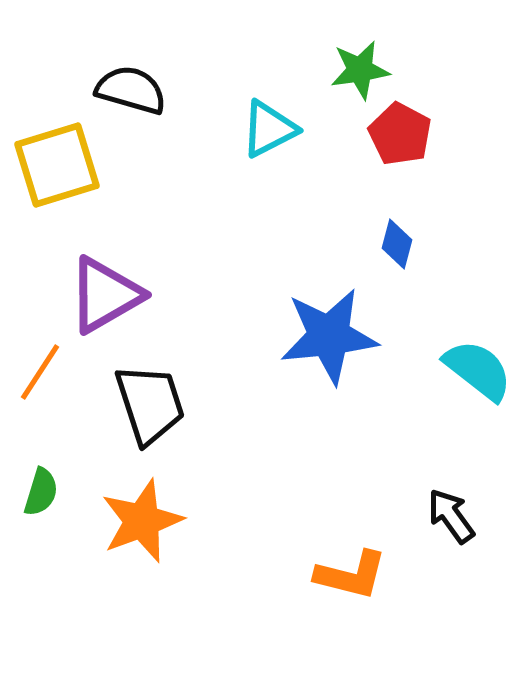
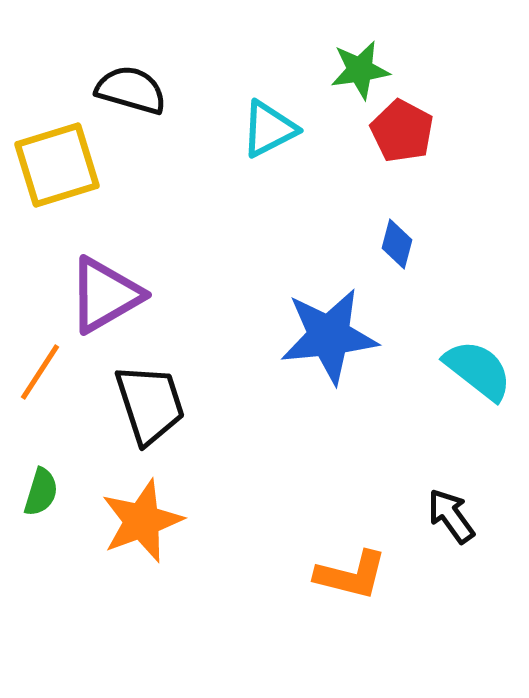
red pentagon: moved 2 px right, 3 px up
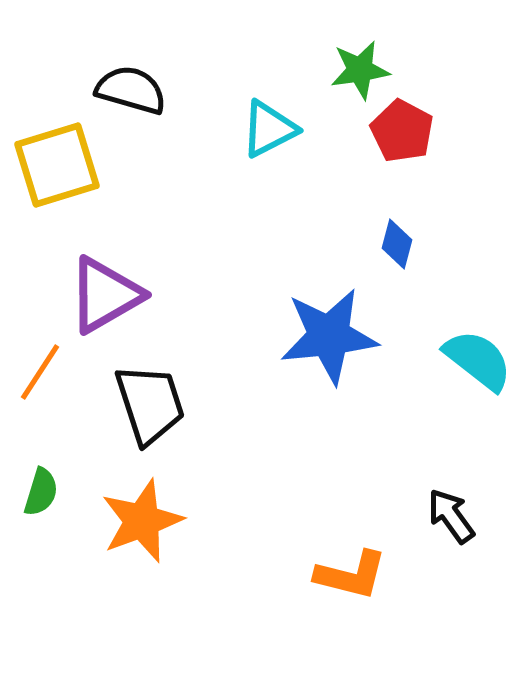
cyan semicircle: moved 10 px up
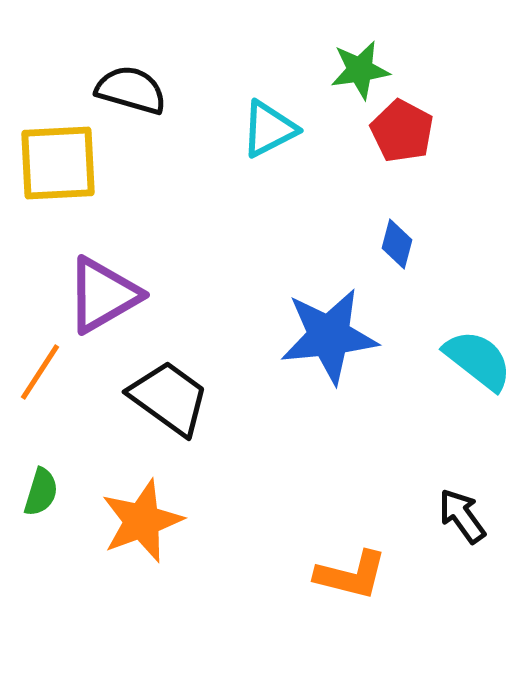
yellow square: moved 1 px right, 2 px up; rotated 14 degrees clockwise
purple triangle: moved 2 px left
black trapezoid: moved 19 px right, 6 px up; rotated 36 degrees counterclockwise
black arrow: moved 11 px right
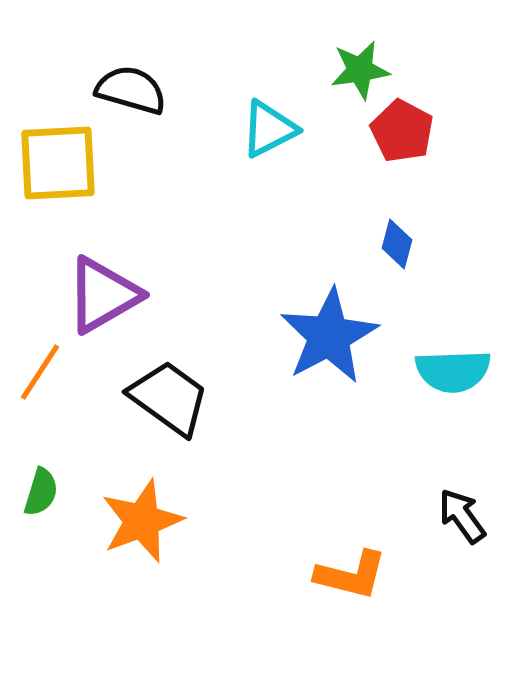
blue star: rotated 22 degrees counterclockwise
cyan semicircle: moved 25 px left, 11 px down; rotated 140 degrees clockwise
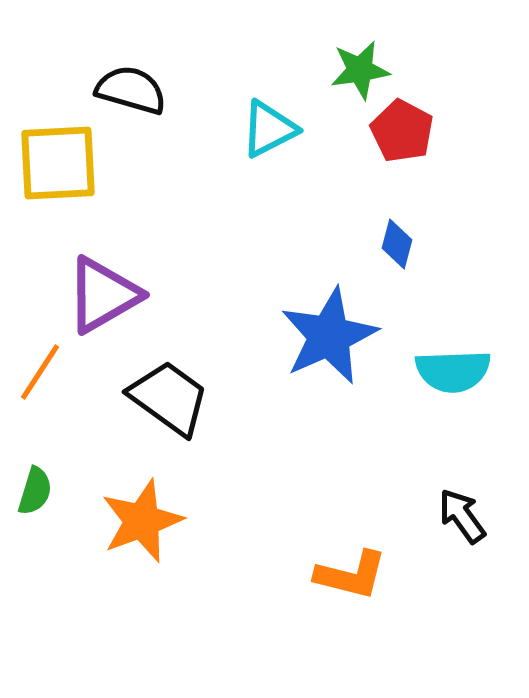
blue star: rotated 4 degrees clockwise
green semicircle: moved 6 px left, 1 px up
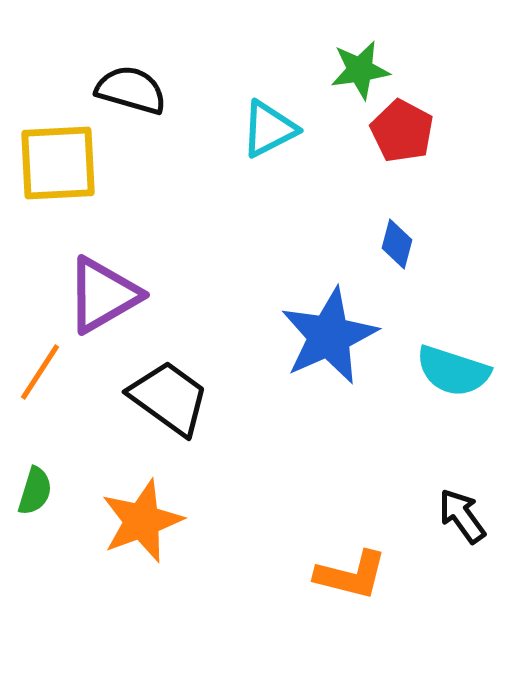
cyan semicircle: rotated 20 degrees clockwise
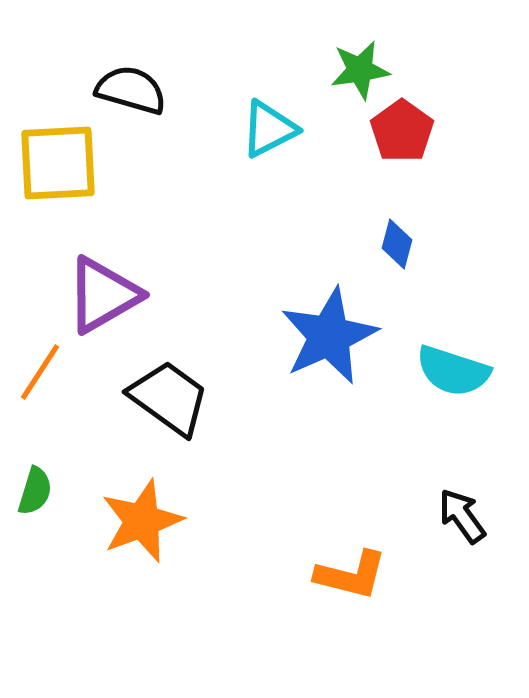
red pentagon: rotated 8 degrees clockwise
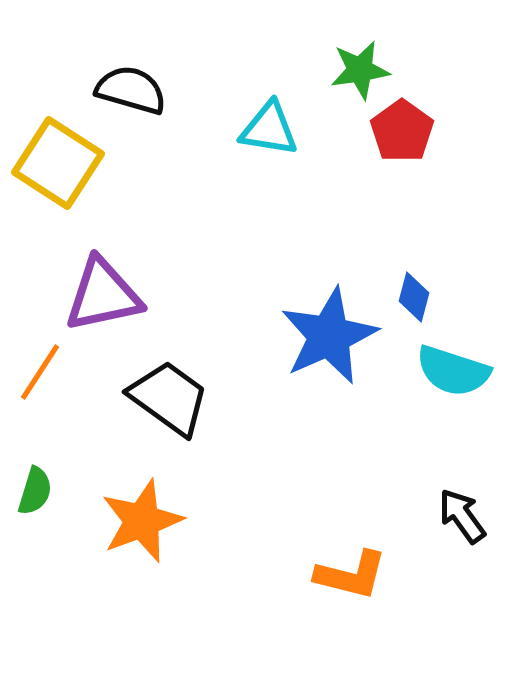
cyan triangle: rotated 36 degrees clockwise
yellow square: rotated 36 degrees clockwise
blue diamond: moved 17 px right, 53 px down
purple triangle: rotated 18 degrees clockwise
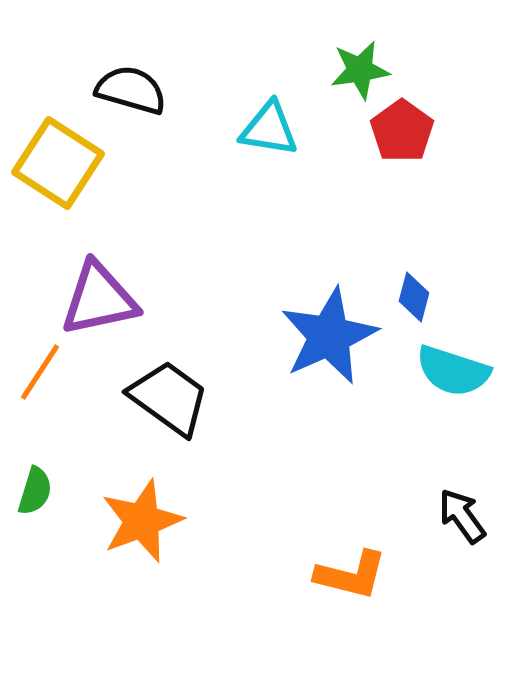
purple triangle: moved 4 px left, 4 px down
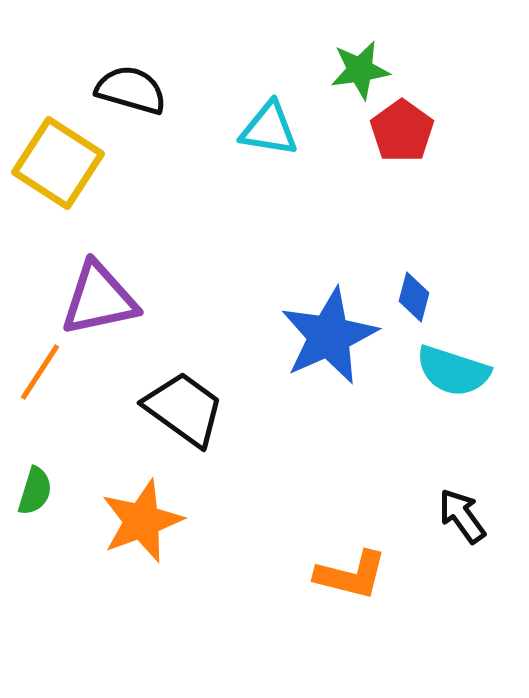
black trapezoid: moved 15 px right, 11 px down
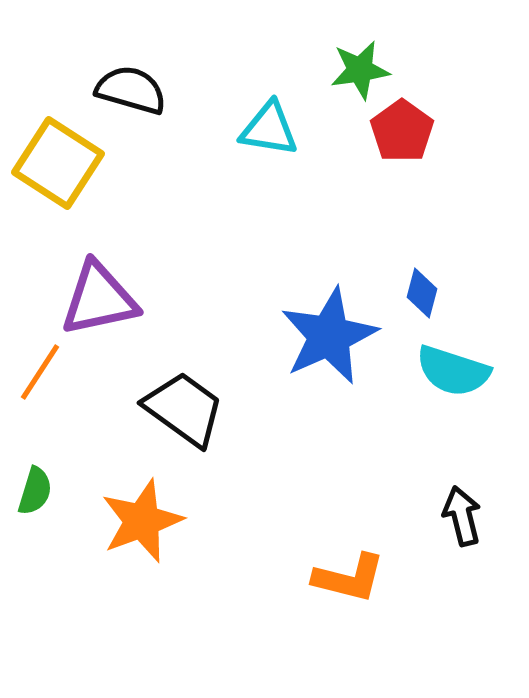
blue diamond: moved 8 px right, 4 px up
black arrow: rotated 22 degrees clockwise
orange L-shape: moved 2 px left, 3 px down
